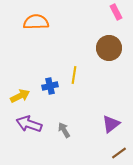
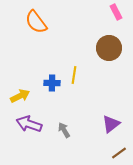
orange semicircle: rotated 125 degrees counterclockwise
blue cross: moved 2 px right, 3 px up; rotated 14 degrees clockwise
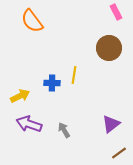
orange semicircle: moved 4 px left, 1 px up
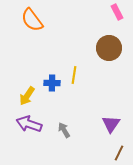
pink rectangle: moved 1 px right
orange semicircle: moved 1 px up
yellow arrow: moved 7 px right; rotated 150 degrees clockwise
purple triangle: rotated 18 degrees counterclockwise
brown line: rotated 28 degrees counterclockwise
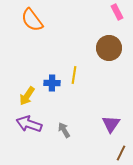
brown line: moved 2 px right
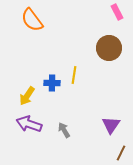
purple triangle: moved 1 px down
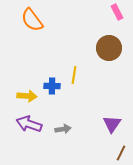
blue cross: moved 3 px down
yellow arrow: rotated 120 degrees counterclockwise
purple triangle: moved 1 px right, 1 px up
gray arrow: moved 1 px left, 1 px up; rotated 112 degrees clockwise
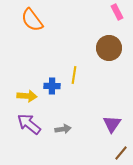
purple arrow: rotated 20 degrees clockwise
brown line: rotated 14 degrees clockwise
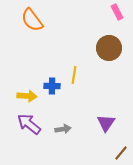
purple triangle: moved 6 px left, 1 px up
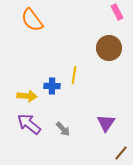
gray arrow: rotated 56 degrees clockwise
